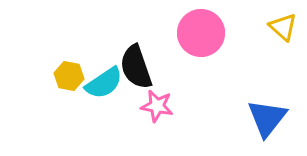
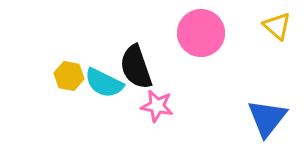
yellow triangle: moved 6 px left, 1 px up
cyan semicircle: rotated 60 degrees clockwise
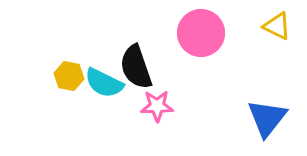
yellow triangle: rotated 16 degrees counterclockwise
pink star: rotated 12 degrees counterclockwise
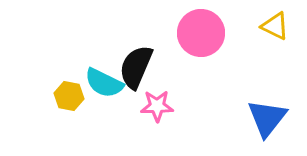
yellow triangle: moved 2 px left
black semicircle: rotated 42 degrees clockwise
yellow hexagon: moved 20 px down
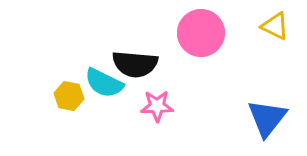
black semicircle: moved 1 px left, 3 px up; rotated 108 degrees counterclockwise
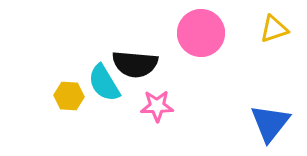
yellow triangle: moved 1 px left, 3 px down; rotated 44 degrees counterclockwise
cyan semicircle: rotated 33 degrees clockwise
yellow hexagon: rotated 8 degrees counterclockwise
blue triangle: moved 3 px right, 5 px down
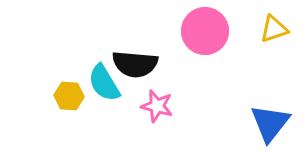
pink circle: moved 4 px right, 2 px up
pink star: rotated 16 degrees clockwise
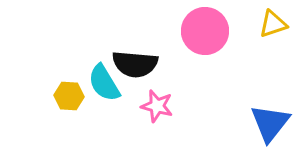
yellow triangle: moved 1 px left, 5 px up
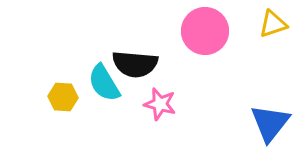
yellow hexagon: moved 6 px left, 1 px down
pink star: moved 3 px right, 2 px up
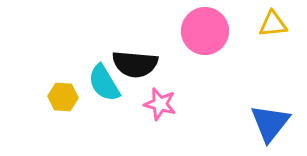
yellow triangle: rotated 12 degrees clockwise
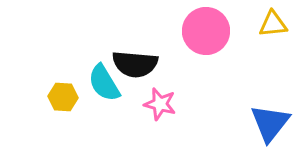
pink circle: moved 1 px right
